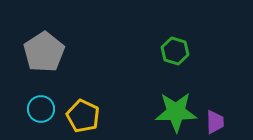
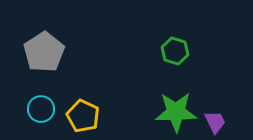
purple trapezoid: rotated 25 degrees counterclockwise
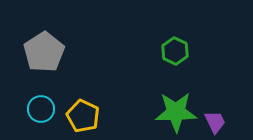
green hexagon: rotated 8 degrees clockwise
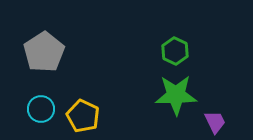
green star: moved 17 px up
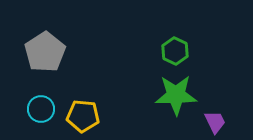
gray pentagon: moved 1 px right
yellow pentagon: rotated 20 degrees counterclockwise
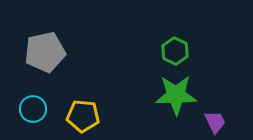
gray pentagon: rotated 21 degrees clockwise
cyan circle: moved 8 px left
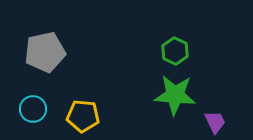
green star: moved 1 px left; rotated 6 degrees clockwise
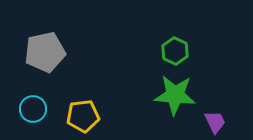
yellow pentagon: rotated 12 degrees counterclockwise
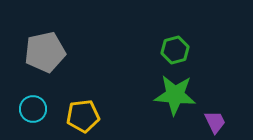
green hexagon: moved 1 px up; rotated 20 degrees clockwise
